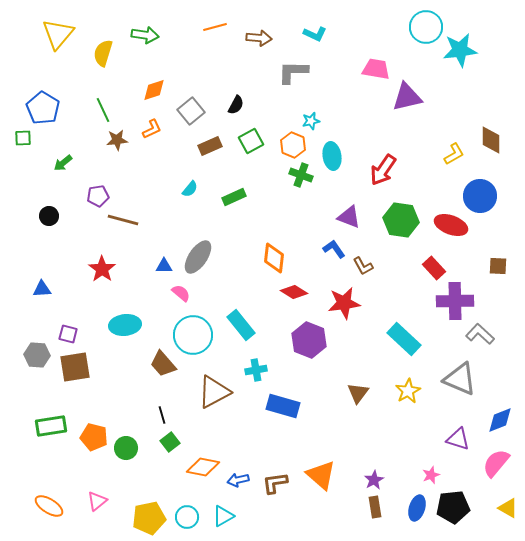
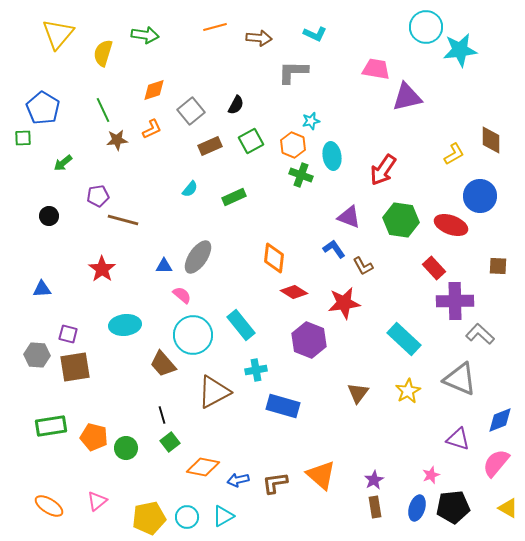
pink semicircle at (181, 293): moved 1 px right, 2 px down
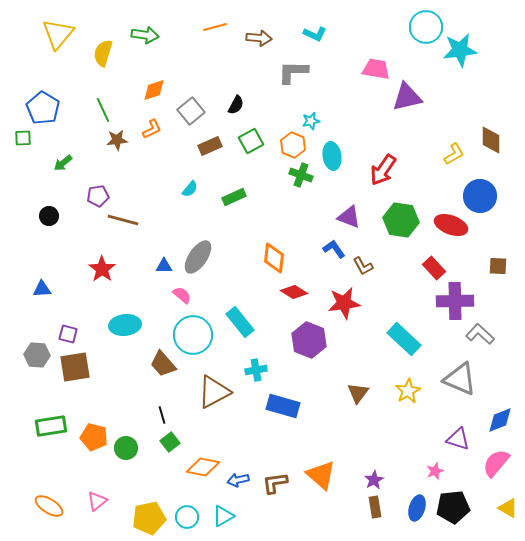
cyan rectangle at (241, 325): moved 1 px left, 3 px up
pink star at (431, 475): moved 4 px right, 4 px up
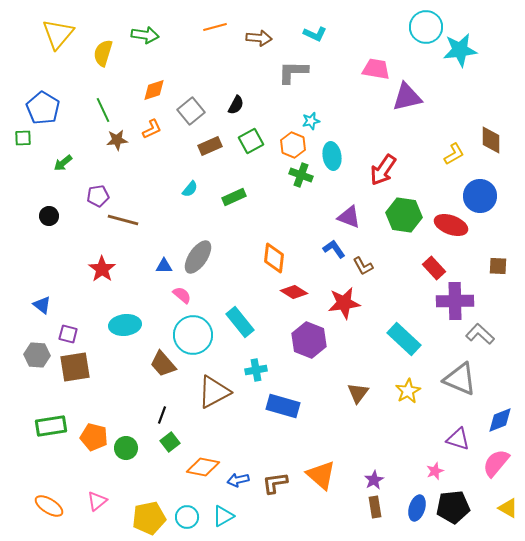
green hexagon at (401, 220): moved 3 px right, 5 px up
blue triangle at (42, 289): moved 16 px down; rotated 42 degrees clockwise
black line at (162, 415): rotated 36 degrees clockwise
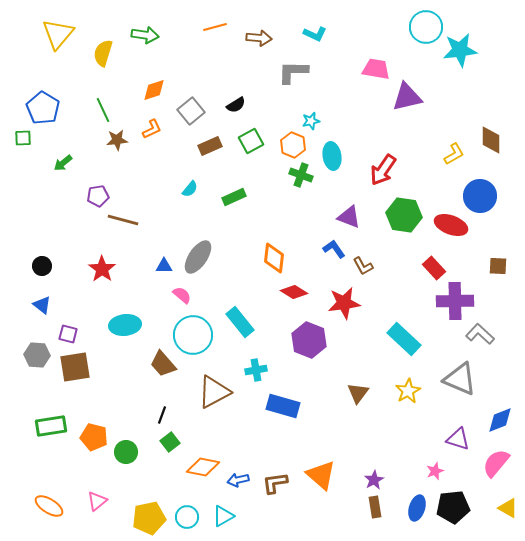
black semicircle at (236, 105): rotated 30 degrees clockwise
black circle at (49, 216): moved 7 px left, 50 px down
green circle at (126, 448): moved 4 px down
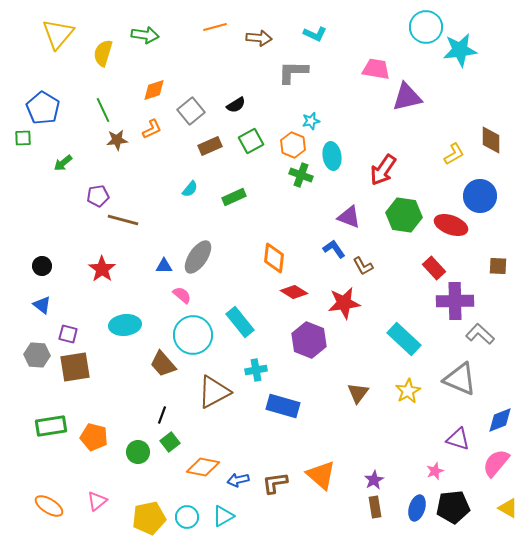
green circle at (126, 452): moved 12 px right
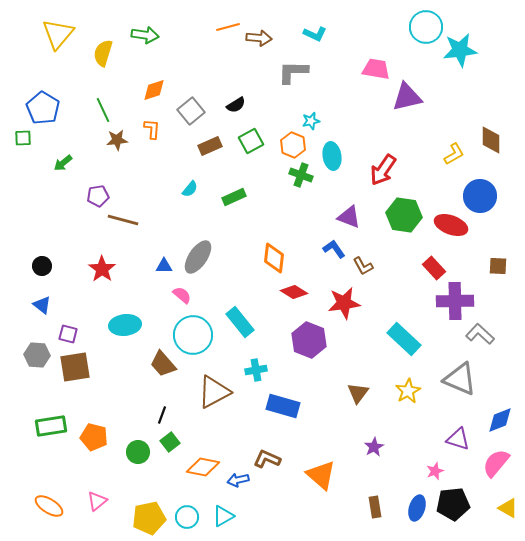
orange line at (215, 27): moved 13 px right
orange L-shape at (152, 129): rotated 60 degrees counterclockwise
purple star at (374, 480): moved 33 px up
brown L-shape at (275, 483): moved 8 px left, 24 px up; rotated 32 degrees clockwise
black pentagon at (453, 507): moved 3 px up
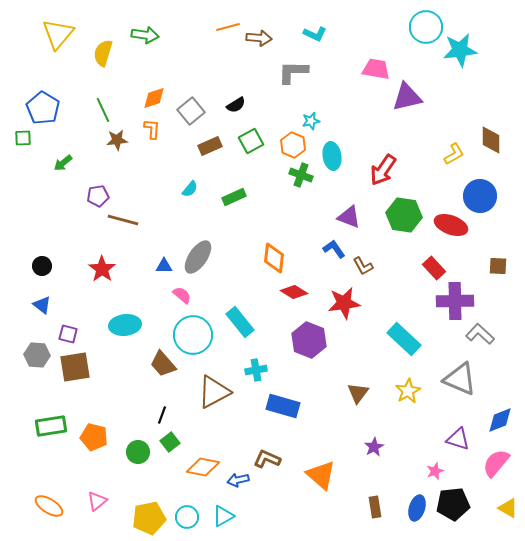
orange diamond at (154, 90): moved 8 px down
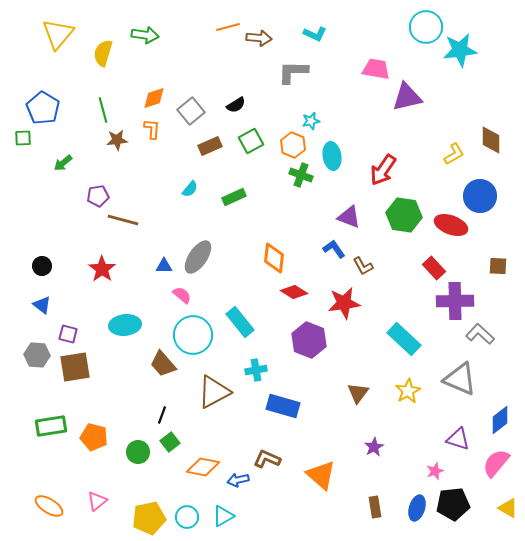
green line at (103, 110): rotated 10 degrees clockwise
blue diamond at (500, 420): rotated 16 degrees counterclockwise
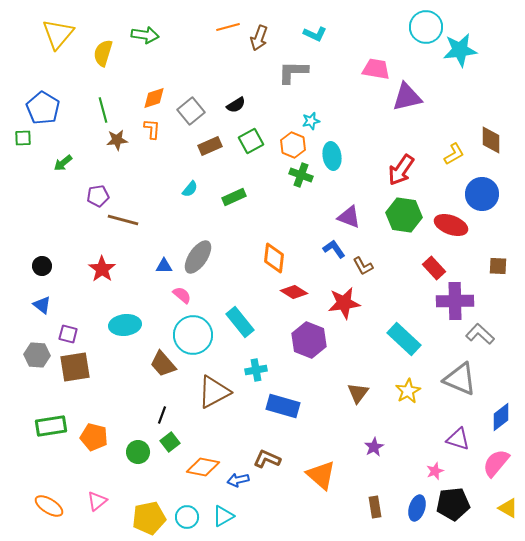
brown arrow at (259, 38): rotated 105 degrees clockwise
red arrow at (383, 170): moved 18 px right
blue circle at (480, 196): moved 2 px right, 2 px up
blue diamond at (500, 420): moved 1 px right, 3 px up
